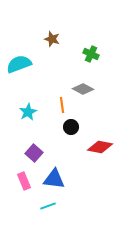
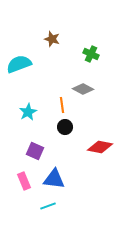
black circle: moved 6 px left
purple square: moved 1 px right, 2 px up; rotated 18 degrees counterclockwise
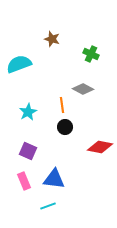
purple square: moved 7 px left
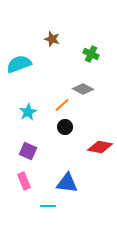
orange line: rotated 56 degrees clockwise
blue triangle: moved 13 px right, 4 px down
cyan line: rotated 21 degrees clockwise
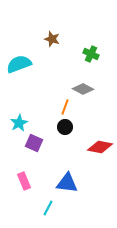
orange line: moved 3 px right, 2 px down; rotated 28 degrees counterclockwise
cyan star: moved 9 px left, 11 px down
purple square: moved 6 px right, 8 px up
cyan line: moved 2 px down; rotated 63 degrees counterclockwise
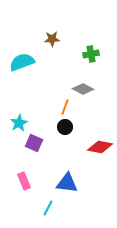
brown star: rotated 21 degrees counterclockwise
green cross: rotated 35 degrees counterclockwise
cyan semicircle: moved 3 px right, 2 px up
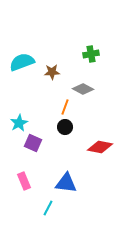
brown star: moved 33 px down
purple square: moved 1 px left
blue triangle: moved 1 px left
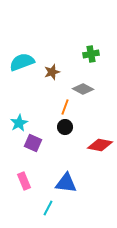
brown star: rotated 14 degrees counterclockwise
red diamond: moved 2 px up
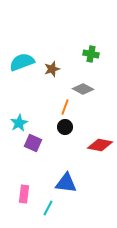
green cross: rotated 21 degrees clockwise
brown star: moved 3 px up
pink rectangle: moved 13 px down; rotated 30 degrees clockwise
